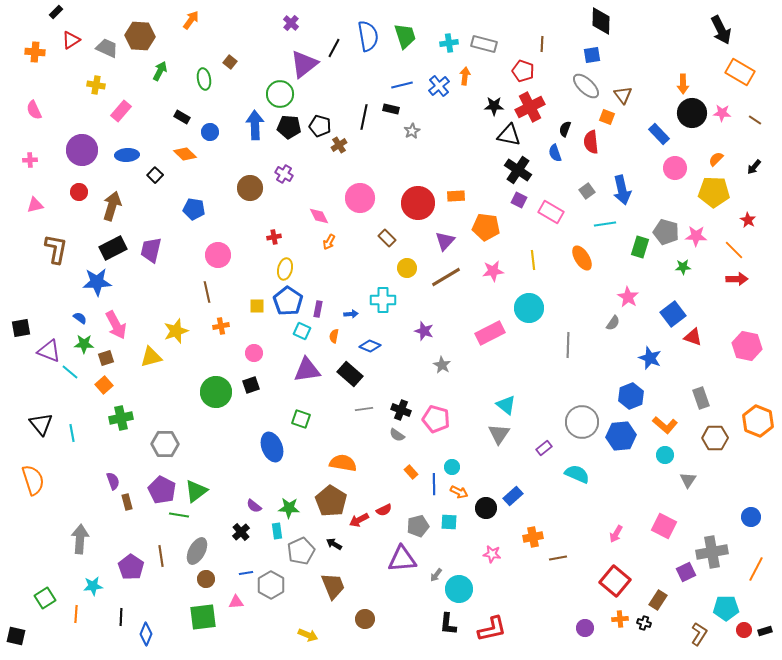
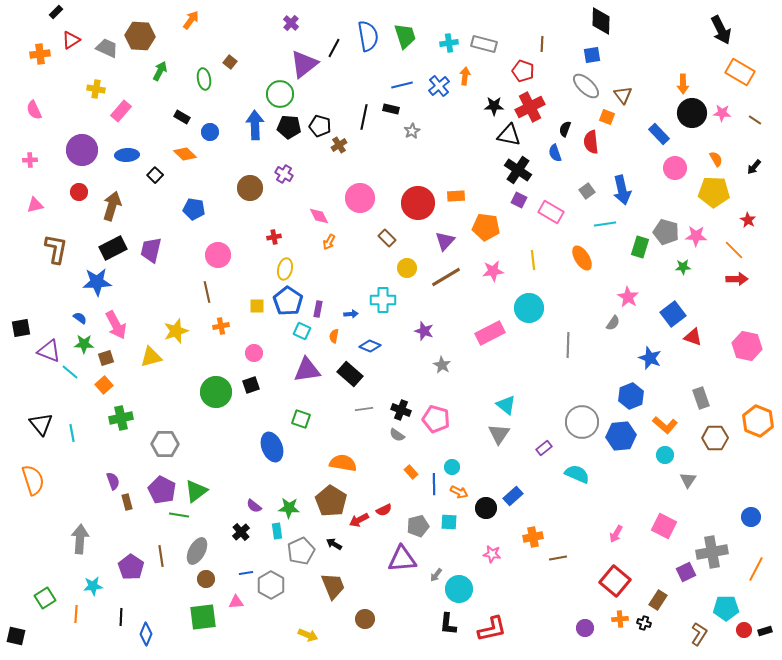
orange cross at (35, 52): moved 5 px right, 2 px down; rotated 12 degrees counterclockwise
yellow cross at (96, 85): moved 4 px down
orange semicircle at (716, 159): rotated 105 degrees clockwise
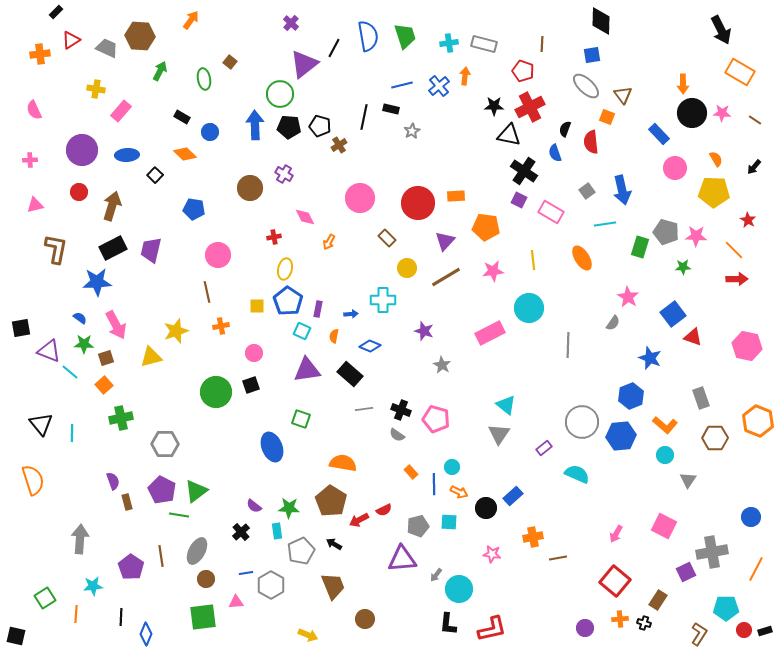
black cross at (518, 170): moved 6 px right, 1 px down
pink diamond at (319, 216): moved 14 px left, 1 px down
cyan line at (72, 433): rotated 12 degrees clockwise
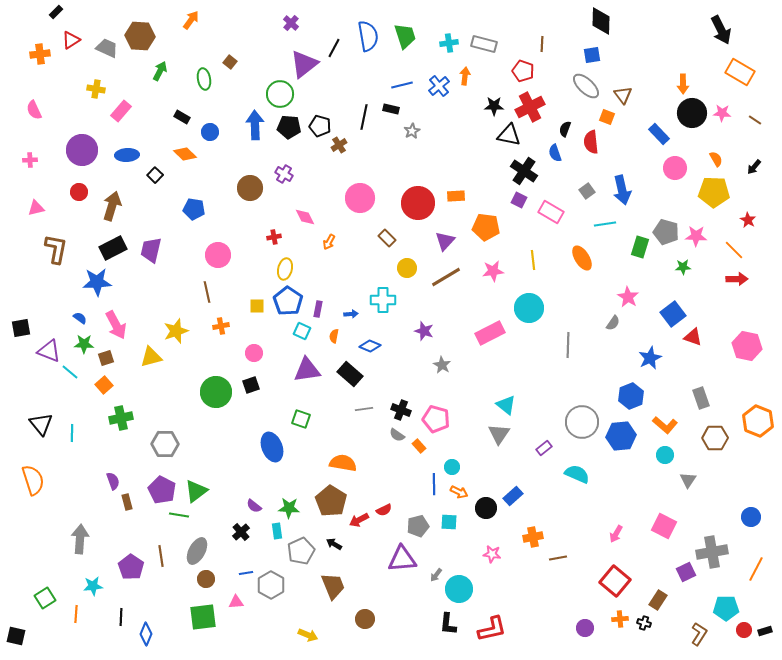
pink triangle at (35, 205): moved 1 px right, 3 px down
blue star at (650, 358): rotated 25 degrees clockwise
orange rectangle at (411, 472): moved 8 px right, 26 px up
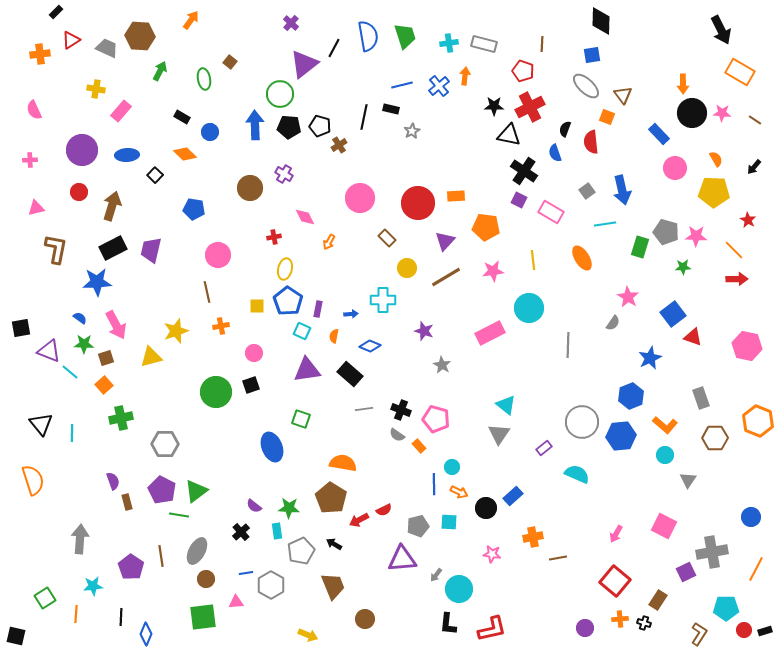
brown pentagon at (331, 501): moved 3 px up
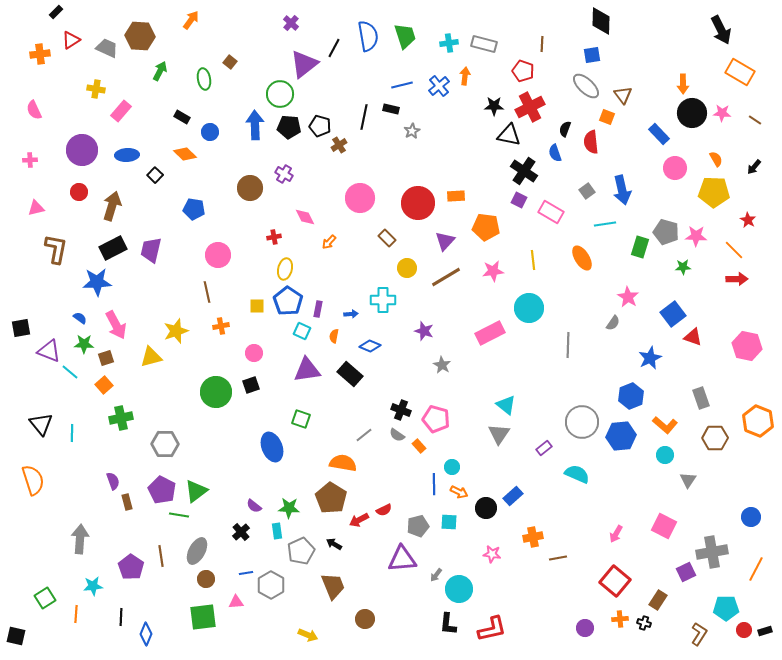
orange arrow at (329, 242): rotated 14 degrees clockwise
gray line at (364, 409): moved 26 px down; rotated 30 degrees counterclockwise
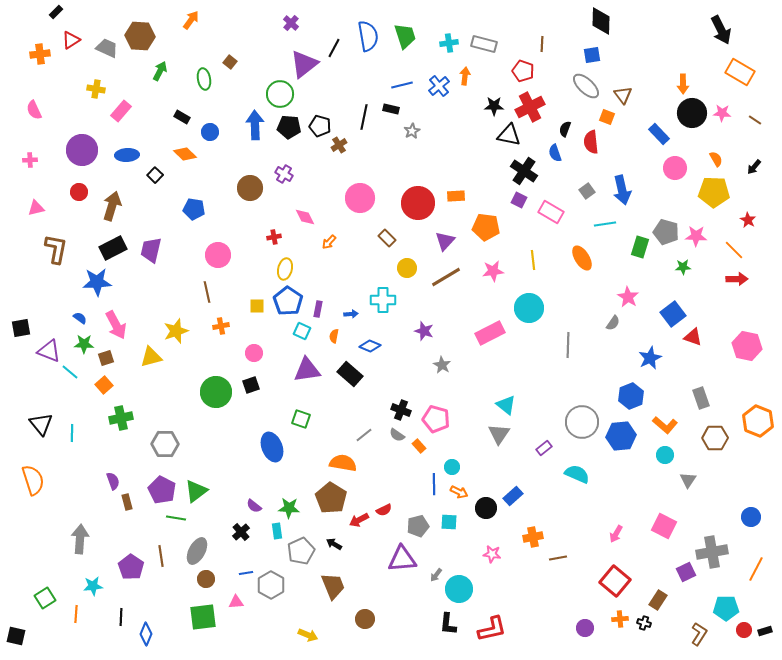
green line at (179, 515): moved 3 px left, 3 px down
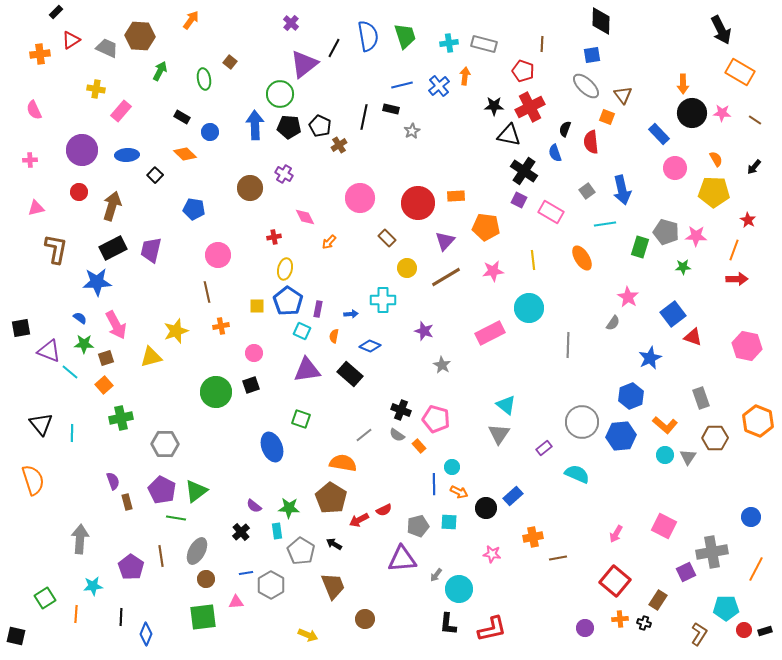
black pentagon at (320, 126): rotated 10 degrees clockwise
orange line at (734, 250): rotated 65 degrees clockwise
gray triangle at (688, 480): moved 23 px up
gray pentagon at (301, 551): rotated 16 degrees counterclockwise
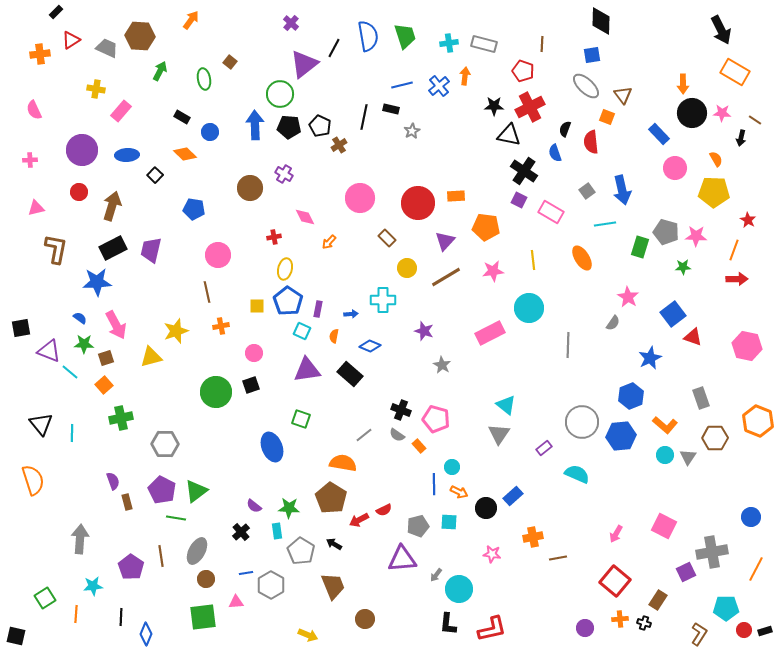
orange rectangle at (740, 72): moved 5 px left
black arrow at (754, 167): moved 13 px left, 29 px up; rotated 28 degrees counterclockwise
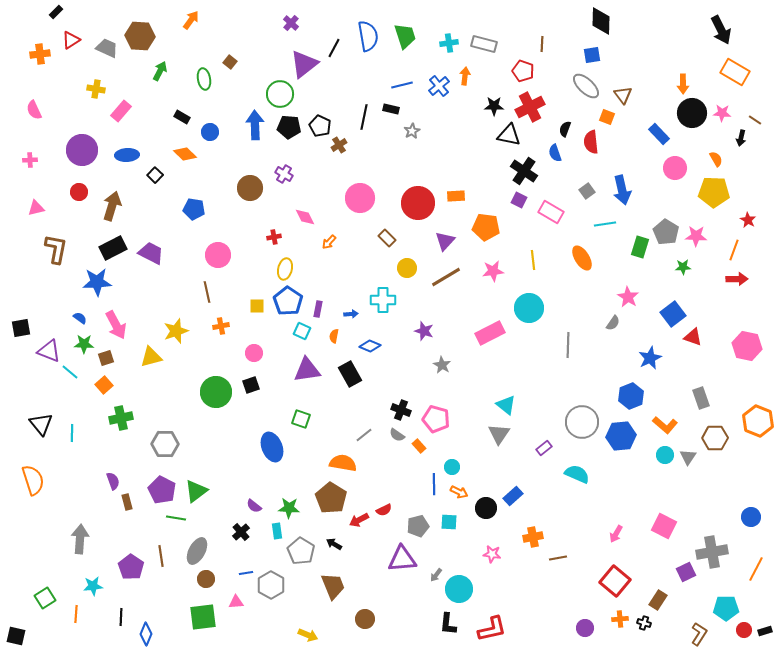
gray pentagon at (666, 232): rotated 15 degrees clockwise
purple trapezoid at (151, 250): moved 3 px down; rotated 104 degrees clockwise
black rectangle at (350, 374): rotated 20 degrees clockwise
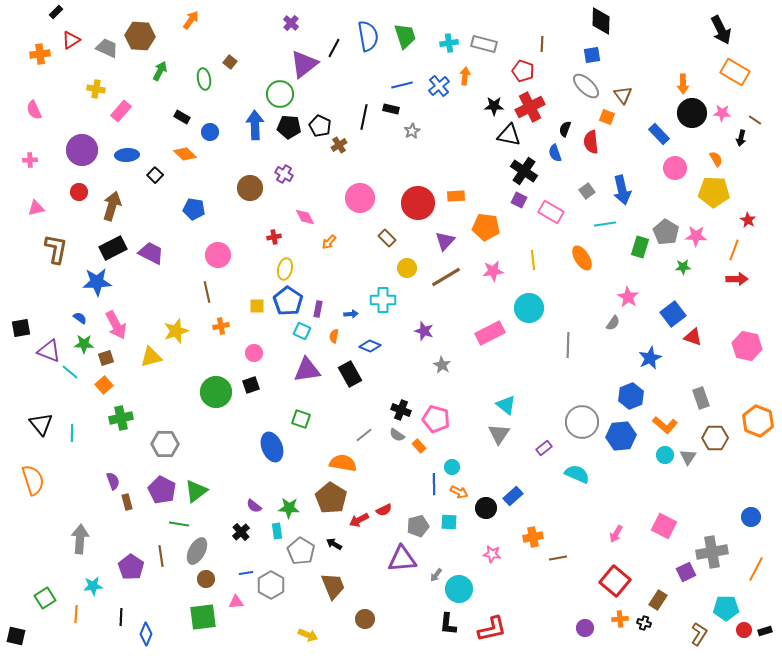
green line at (176, 518): moved 3 px right, 6 px down
